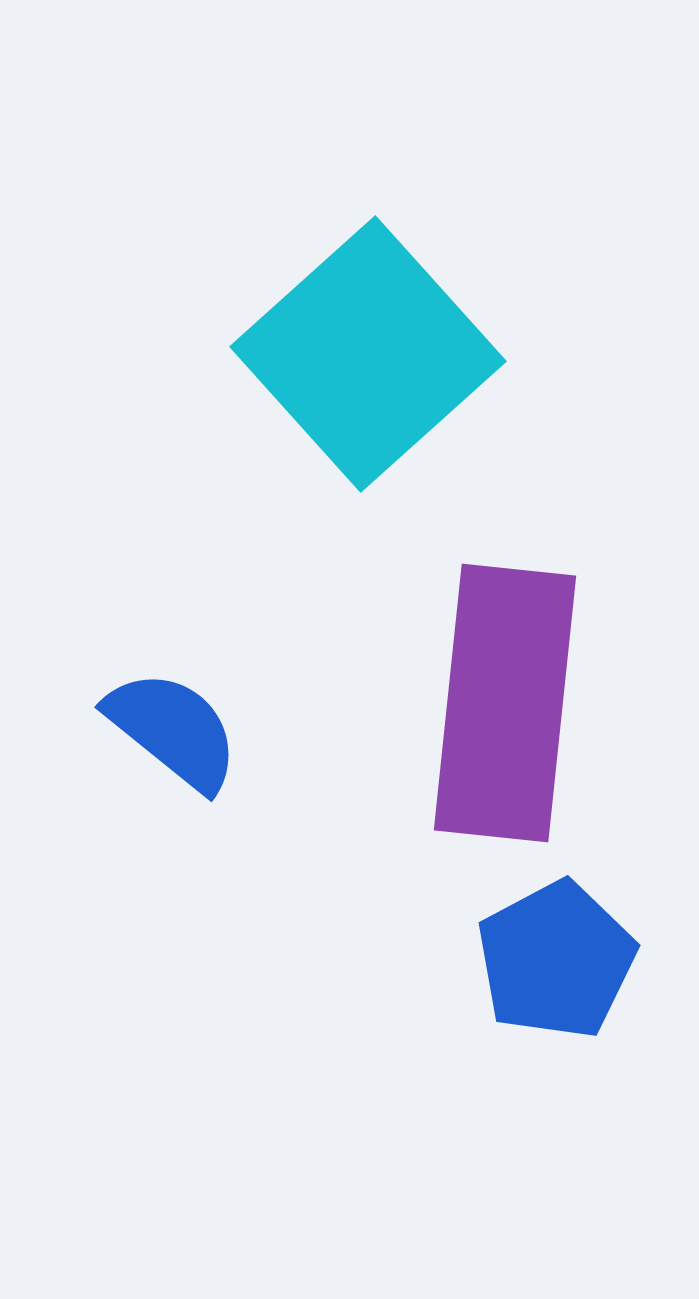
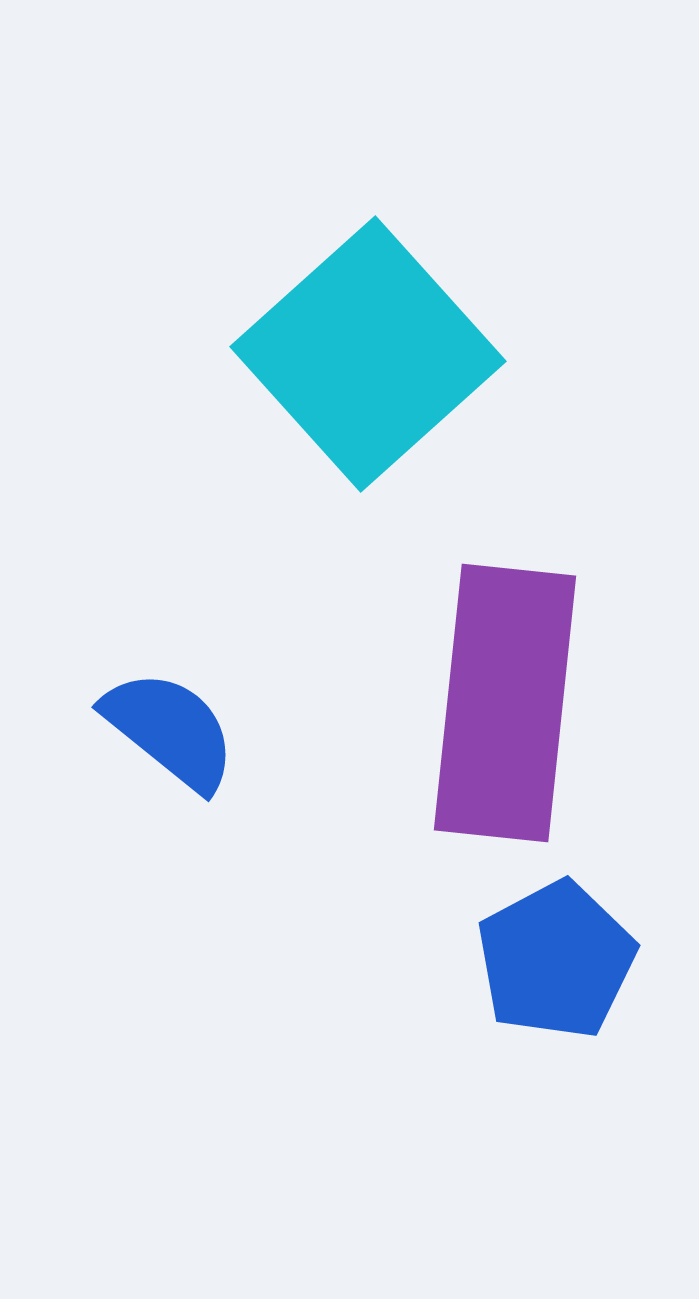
blue semicircle: moved 3 px left
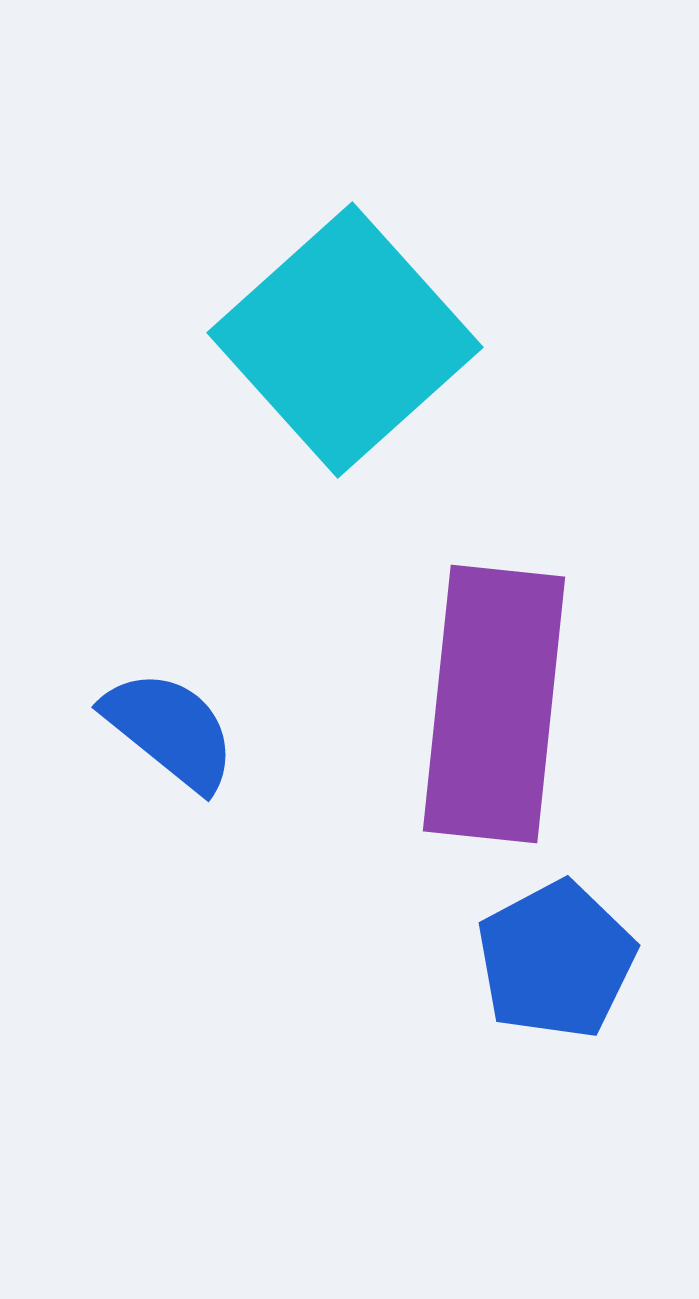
cyan square: moved 23 px left, 14 px up
purple rectangle: moved 11 px left, 1 px down
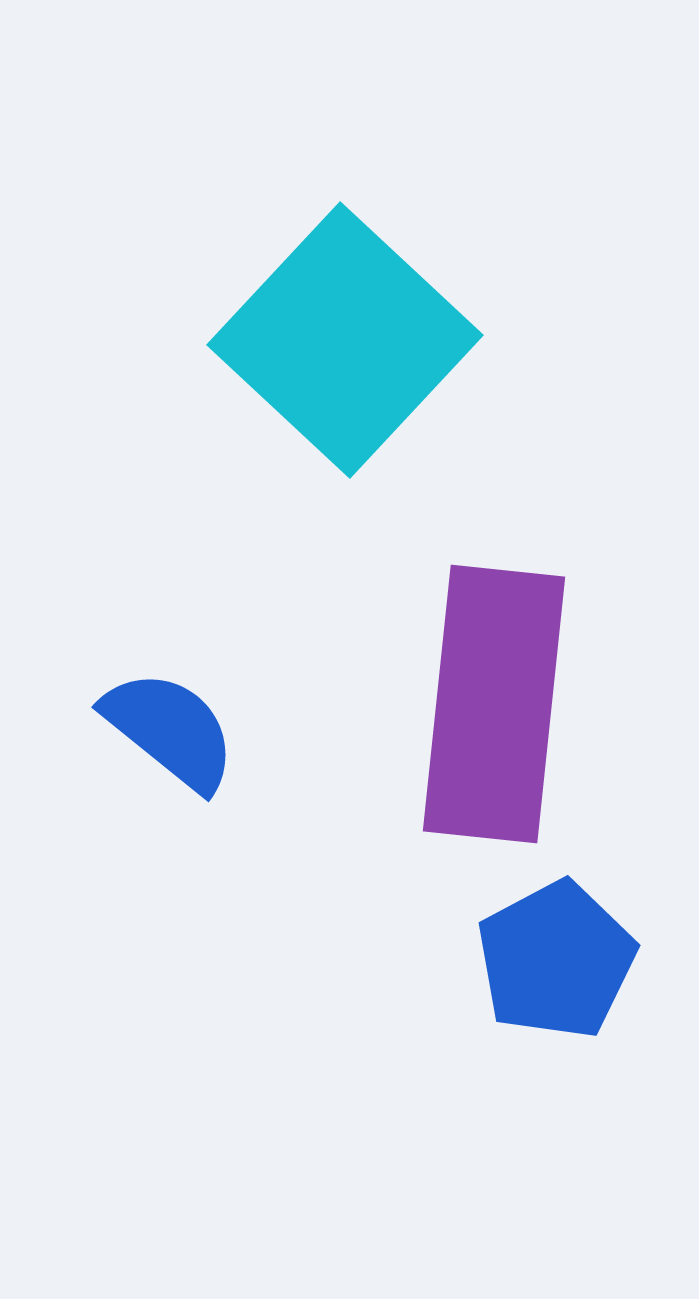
cyan square: rotated 5 degrees counterclockwise
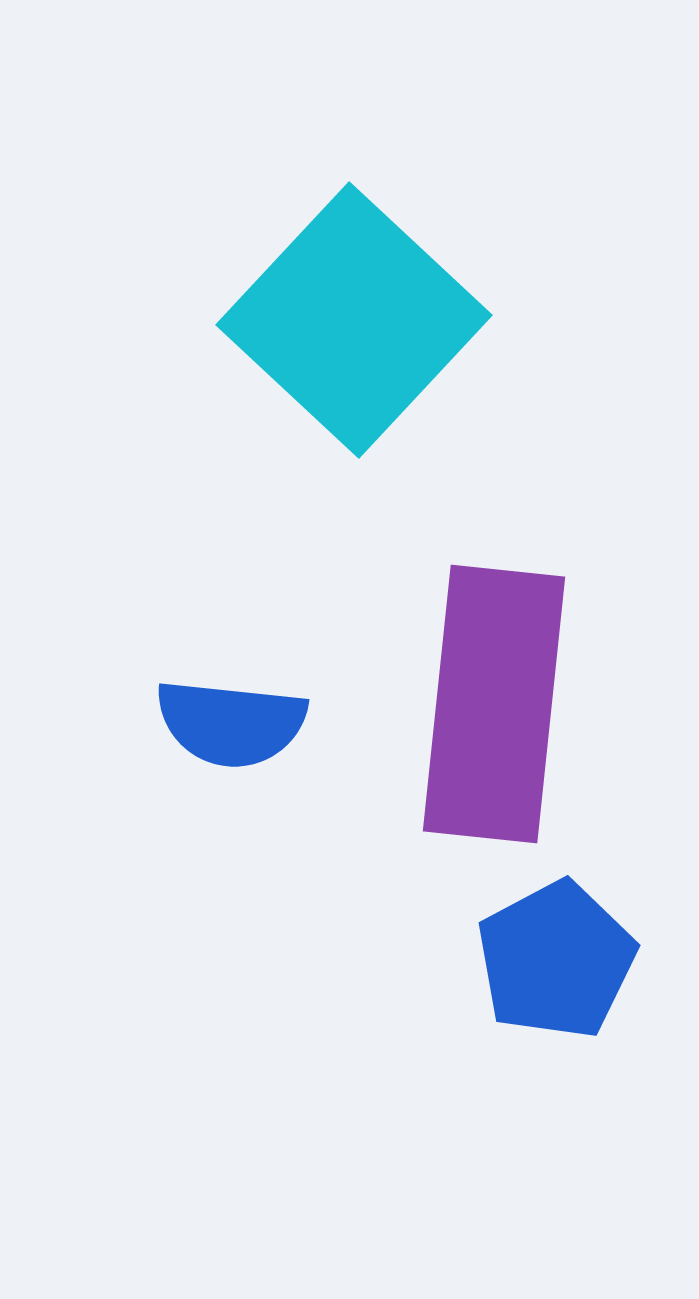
cyan square: moved 9 px right, 20 px up
blue semicircle: moved 61 px right, 7 px up; rotated 147 degrees clockwise
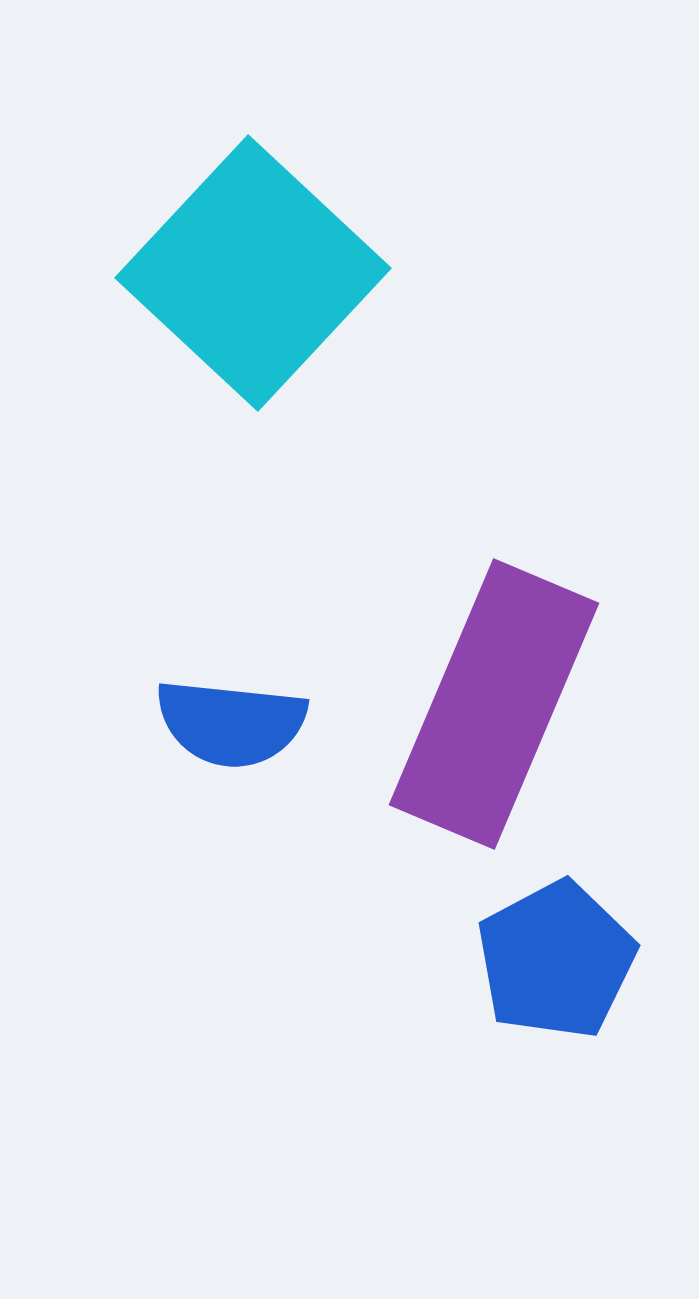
cyan square: moved 101 px left, 47 px up
purple rectangle: rotated 17 degrees clockwise
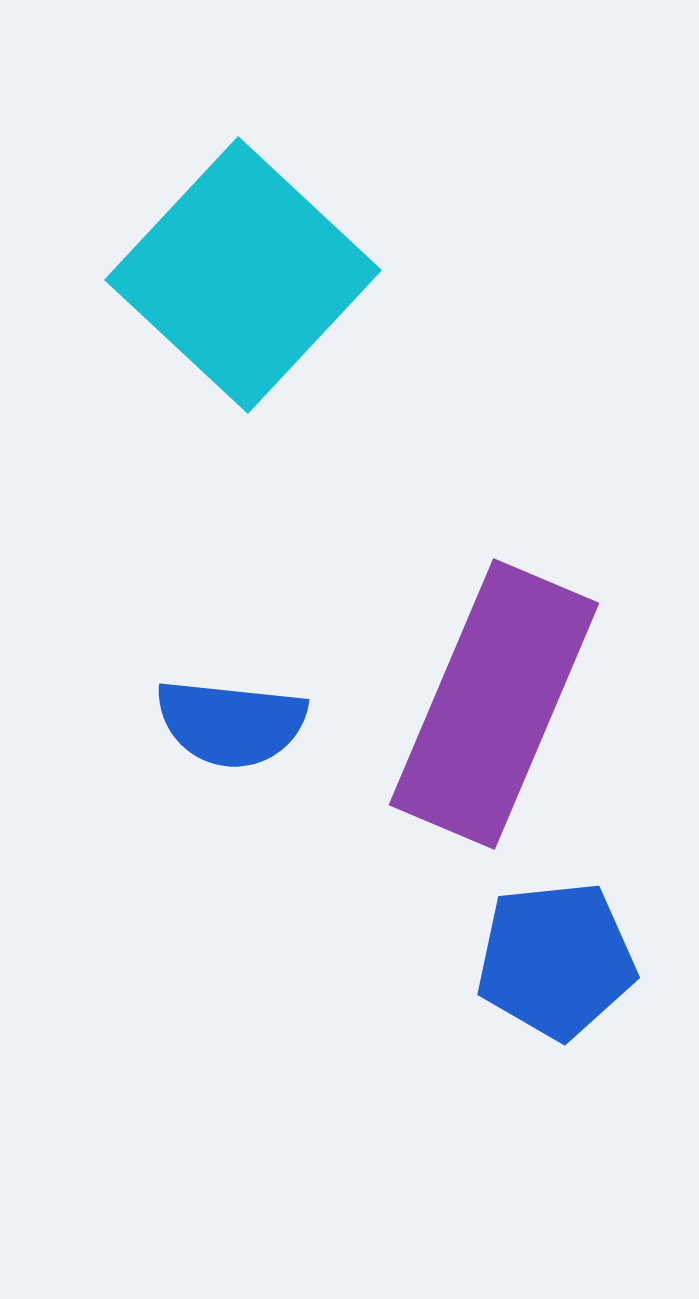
cyan square: moved 10 px left, 2 px down
blue pentagon: rotated 22 degrees clockwise
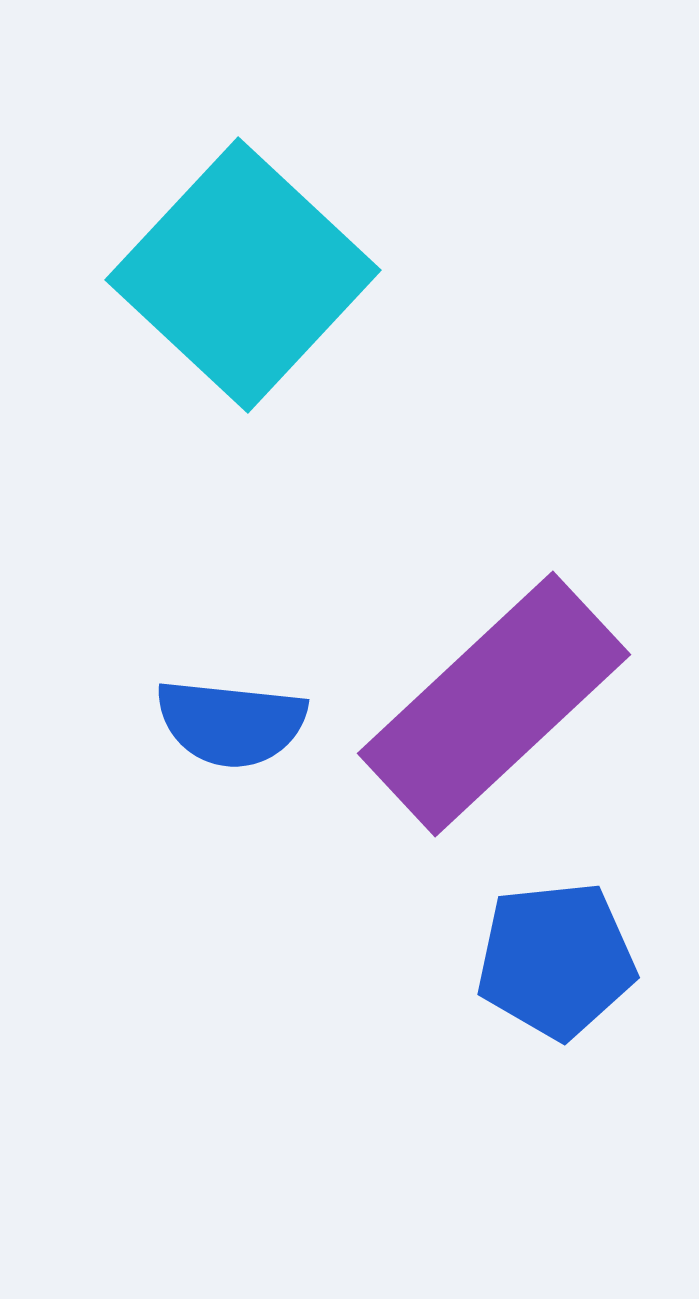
purple rectangle: rotated 24 degrees clockwise
